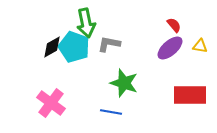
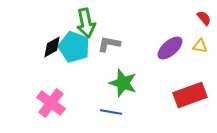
red semicircle: moved 30 px right, 7 px up
green star: moved 1 px left
red rectangle: rotated 20 degrees counterclockwise
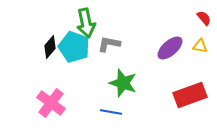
black diamond: moved 2 px left; rotated 20 degrees counterclockwise
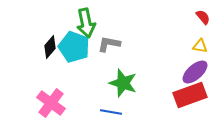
red semicircle: moved 1 px left, 1 px up
purple ellipse: moved 25 px right, 24 px down
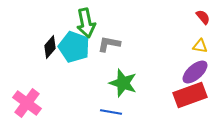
pink cross: moved 24 px left
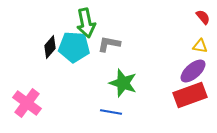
cyan pentagon: rotated 16 degrees counterclockwise
purple ellipse: moved 2 px left, 1 px up
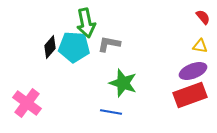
purple ellipse: rotated 20 degrees clockwise
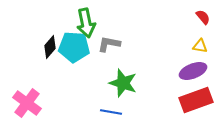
red rectangle: moved 6 px right, 5 px down
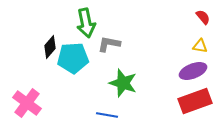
cyan pentagon: moved 1 px left, 11 px down; rotated 8 degrees counterclockwise
red rectangle: moved 1 px left, 1 px down
blue line: moved 4 px left, 3 px down
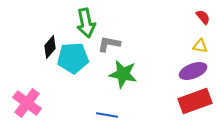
green star: moved 9 px up; rotated 8 degrees counterclockwise
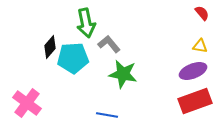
red semicircle: moved 1 px left, 4 px up
gray L-shape: rotated 40 degrees clockwise
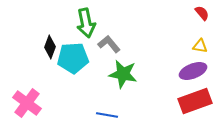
black diamond: rotated 20 degrees counterclockwise
